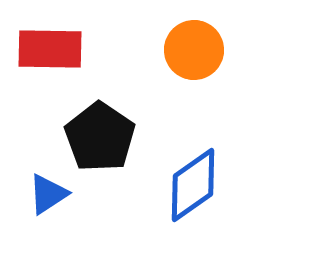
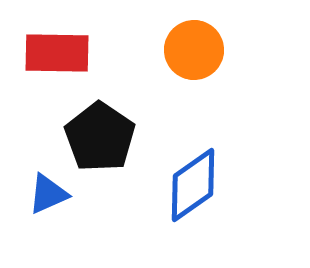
red rectangle: moved 7 px right, 4 px down
blue triangle: rotated 9 degrees clockwise
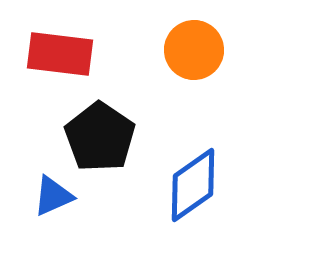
red rectangle: moved 3 px right, 1 px down; rotated 6 degrees clockwise
blue triangle: moved 5 px right, 2 px down
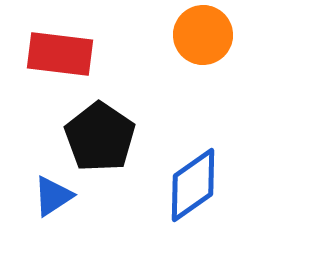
orange circle: moved 9 px right, 15 px up
blue triangle: rotated 9 degrees counterclockwise
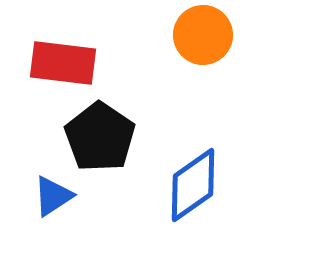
red rectangle: moved 3 px right, 9 px down
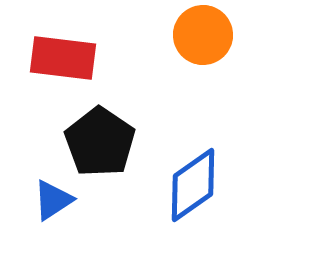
red rectangle: moved 5 px up
black pentagon: moved 5 px down
blue triangle: moved 4 px down
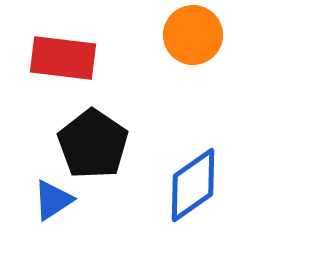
orange circle: moved 10 px left
black pentagon: moved 7 px left, 2 px down
